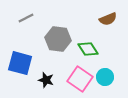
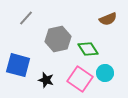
gray line: rotated 21 degrees counterclockwise
gray hexagon: rotated 20 degrees counterclockwise
blue square: moved 2 px left, 2 px down
cyan circle: moved 4 px up
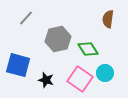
brown semicircle: rotated 120 degrees clockwise
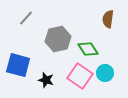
pink square: moved 3 px up
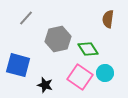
pink square: moved 1 px down
black star: moved 1 px left, 5 px down
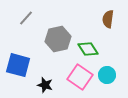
cyan circle: moved 2 px right, 2 px down
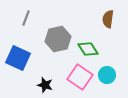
gray line: rotated 21 degrees counterclockwise
blue square: moved 7 px up; rotated 10 degrees clockwise
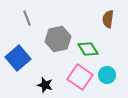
gray line: moved 1 px right; rotated 42 degrees counterclockwise
blue square: rotated 25 degrees clockwise
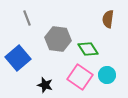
gray hexagon: rotated 20 degrees clockwise
